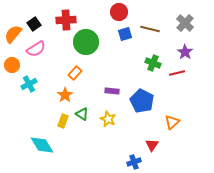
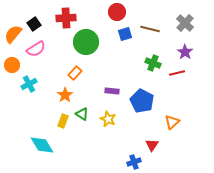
red circle: moved 2 px left
red cross: moved 2 px up
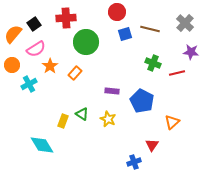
purple star: moved 6 px right; rotated 28 degrees counterclockwise
orange star: moved 15 px left, 29 px up
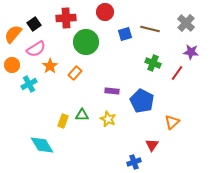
red circle: moved 12 px left
gray cross: moved 1 px right
red line: rotated 42 degrees counterclockwise
green triangle: moved 1 px down; rotated 32 degrees counterclockwise
